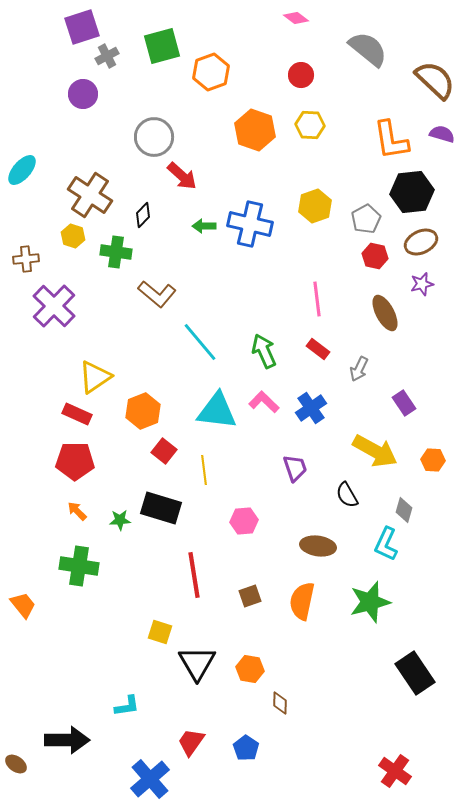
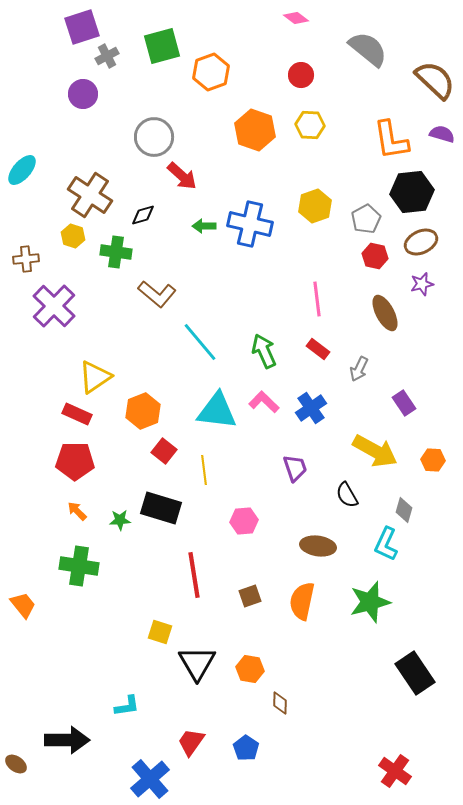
black diamond at (143, 215): rotated 30 degrees clockwise
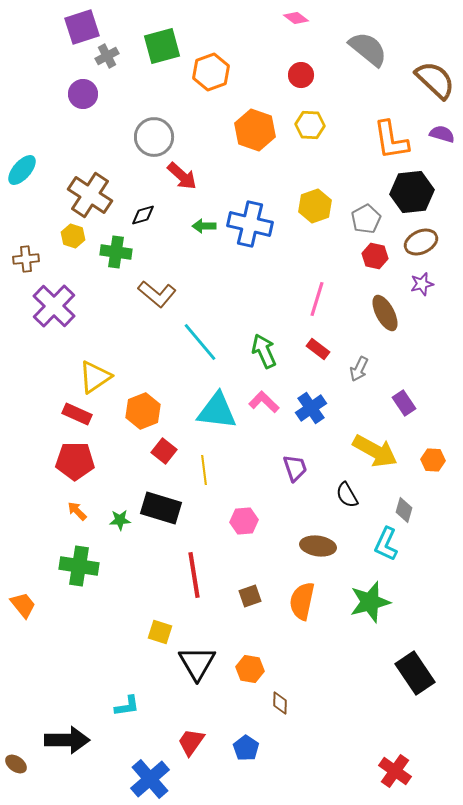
pink line at (317, 299): rotated 24 degrees clockwise
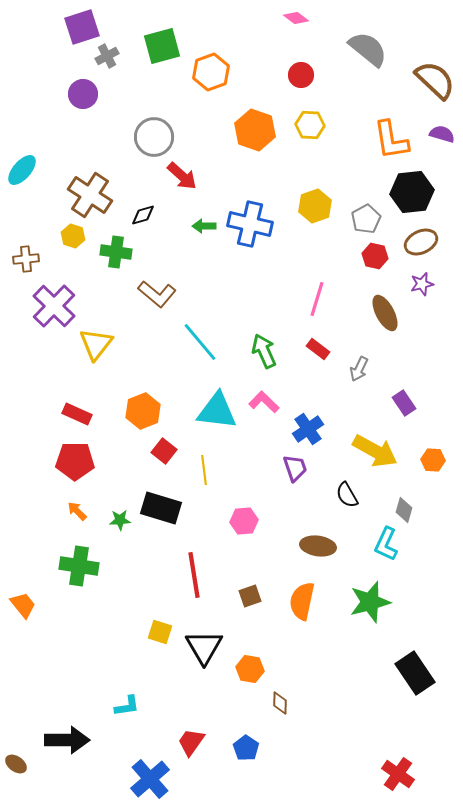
yellow triangle at (95, 377): moved 1 px right, 33 px up; rotated 18 degrees counterclockwise
blue cross at (311, 408): moved 3 px left, 21 px down
black triangle at (197, 663): moved 7 px right, 16 px up
red cross at (395, 771): moved 3 px right, 3 px down
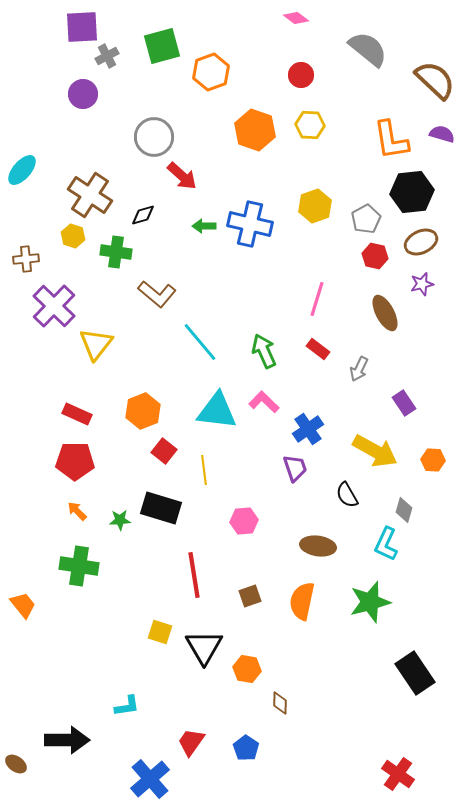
purple square at (82, 27): rotated 15 degrees clockwise
orange hexagon at (250, 669): moved 3 px left
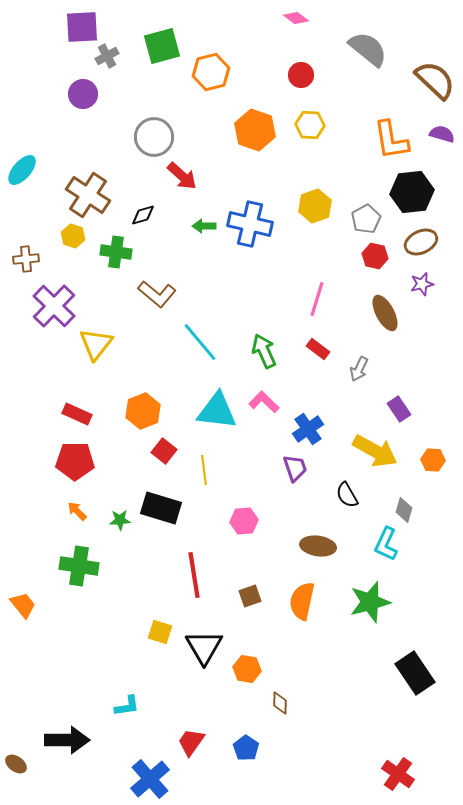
orange hexagon at (211, 72): rotated 6 degrees clockwise
brown cross at (90, 195): moved 2 px left
purple rectangle at (404, 403): moved 5 px left, 6 px down
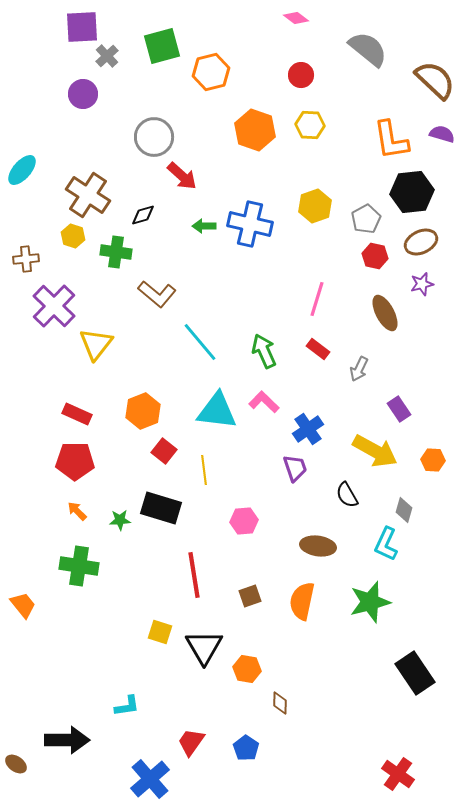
gray cross at (107, 56): rotated 15 degrees counterclockwise
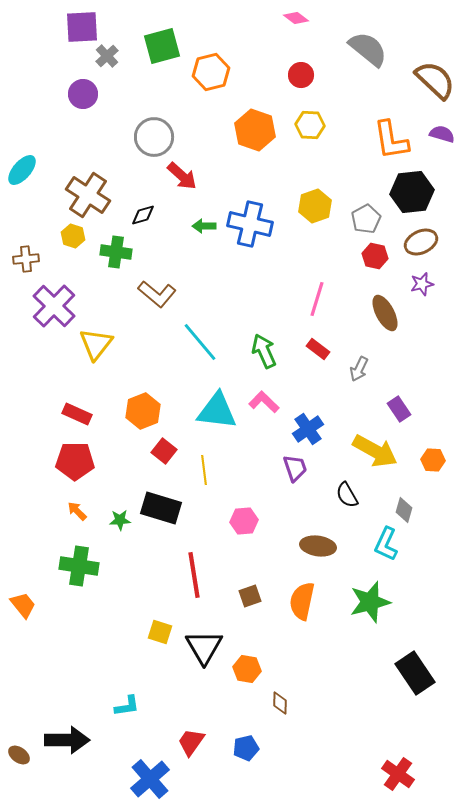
blue pentagon at (246, 748): rotated 25 degrees clockwise
brown ellipse at (16, 764): moved 3 px right, 9 px up
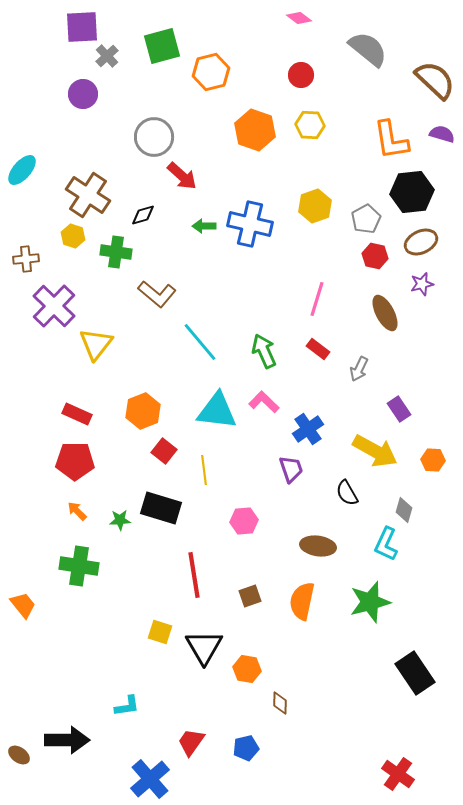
pink diamond at (296, 18): moved 3 px right
purple trapezoid at (295, 468): moved 4 px left, 1 px down
black semicircle at (347, 495): moved 2 px up
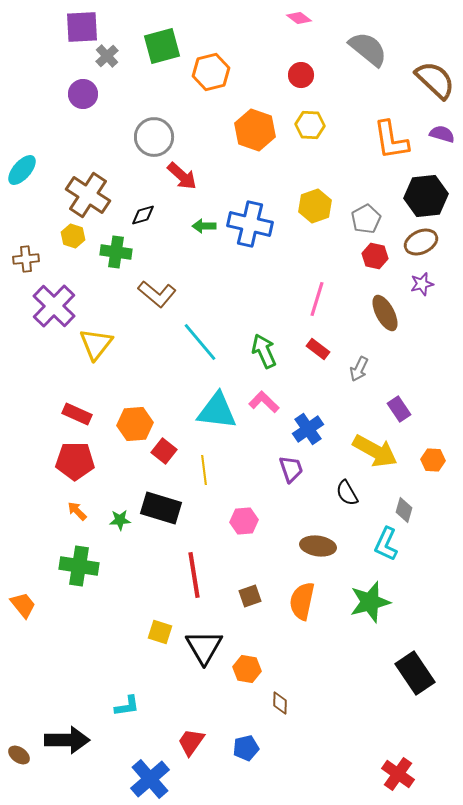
black hexagon at (412, 192): moved 14 px right, 4 px down
orange hexagon at (143, 411): moved 8 px left, 13 px down; rotated 16 degrees clockwise
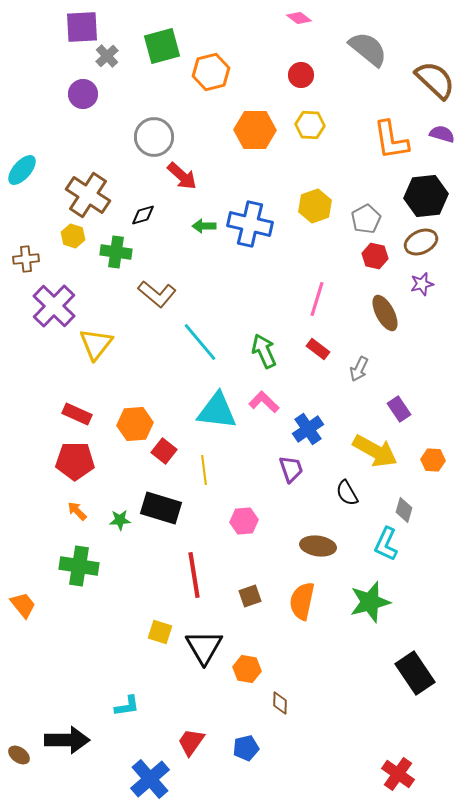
orange hexagon at (255, 130): rotated 18 degrees counterclockwise
